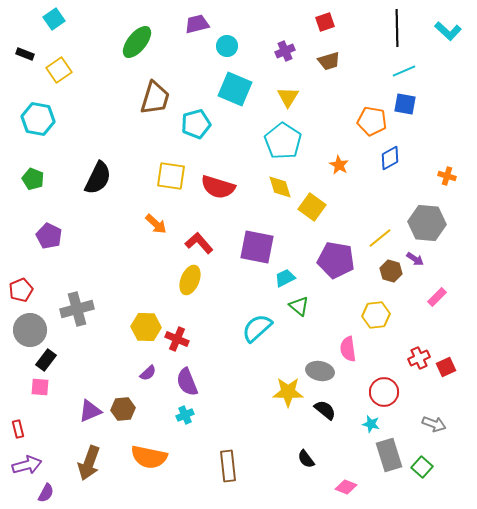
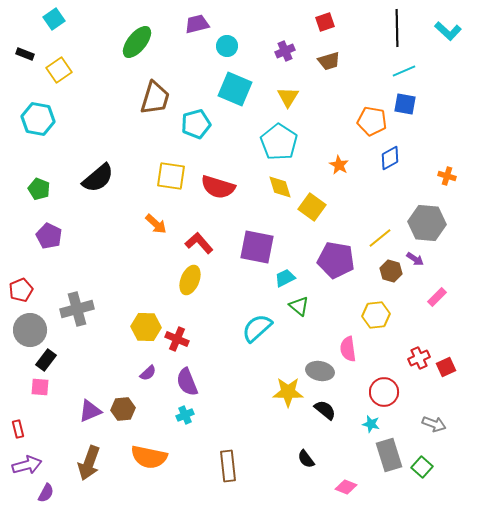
cyan pentagon at (283, 141): moved 4 px left, 1 px down
black semicircle at (98, 178): rotated 24 degrees clockwise
green pentagon at (33, 179): moved 6 px right, 10 px down
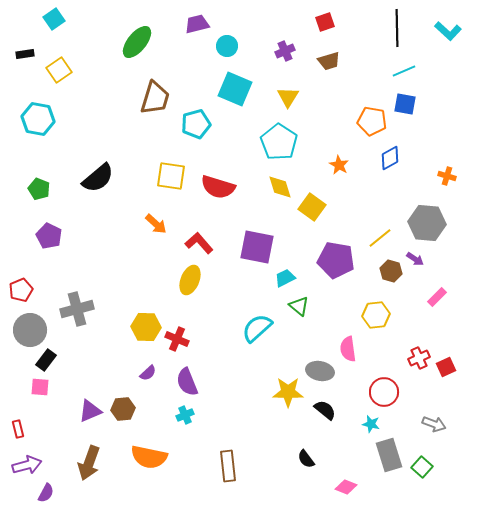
black rectangle at (25, 54): rotated 30 degrees counterclockwise
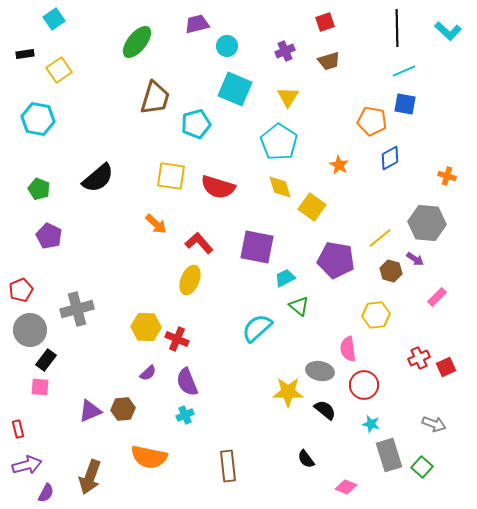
red circle at (384, 392): moved 20 px left, 7 px up
brown arrow at (89, 463): moved 1 px right, 14 px down
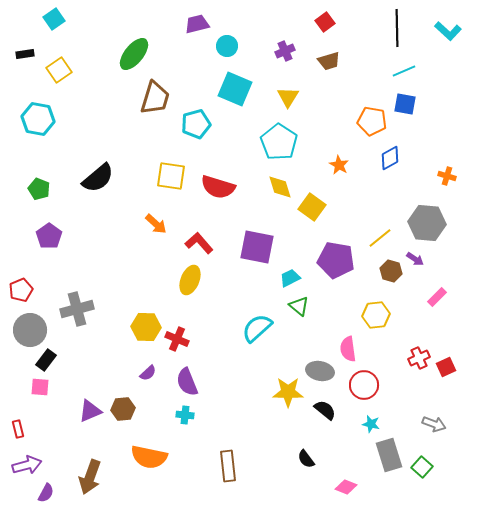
red square at (325, 22): rotated 18 degrees counterclockwise
green ellipse at (137, 42): moved 3 px left, 12 px down
purple pentagon at (49, 236): rotated 10 degrees clockwise
cyan trapezoid at (285, 278): moved 5 px right
cyan cross at (185, 415): rotated 30 degrees clockwise
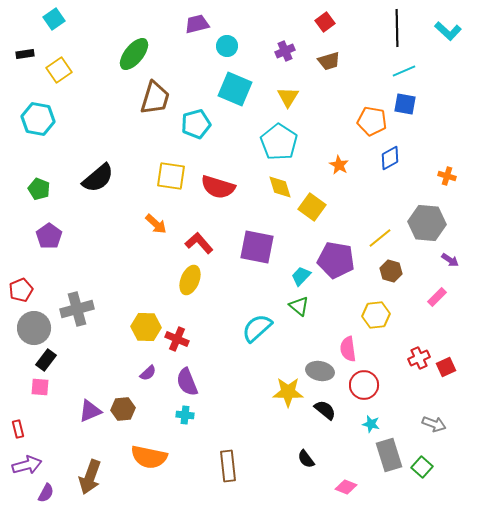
purple arrow at (415, 259): moved 35 px right, 1 px down
cyan trapezoid at (290, 278): moved 11 px right, 2 px up; rotated 20 degrees counterclockwise
gray circle at (30, 330): moved 4 px right, 2 px up
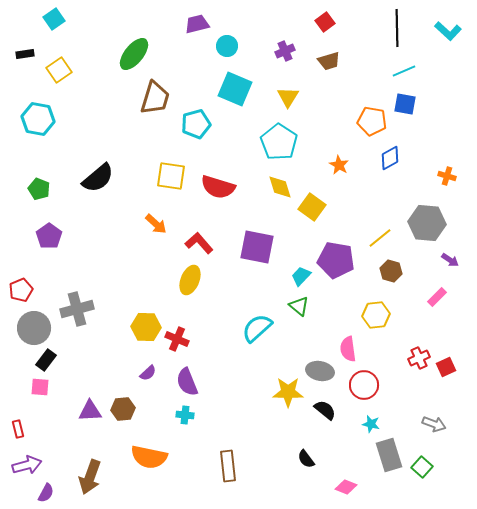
purple triangle at (90, 411): rotated 20 degrees clockwise
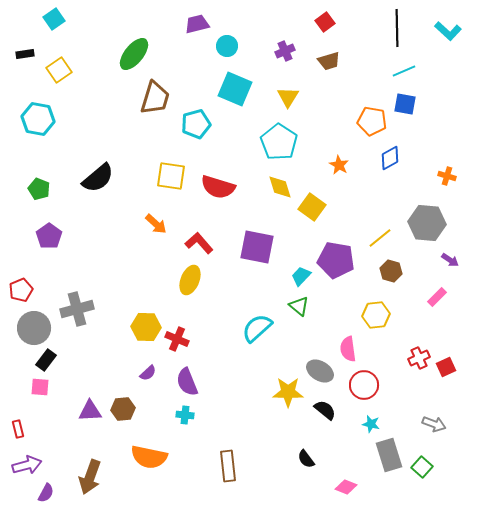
gray ellipse at (320, 371): rotated 20 degrees clockwise
